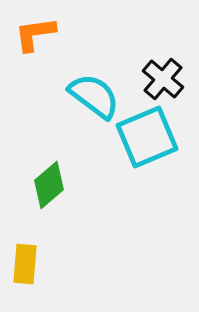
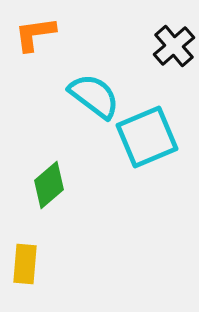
black cross: moved 11 px right, 33 px up; rotated 9 degrees clockwise
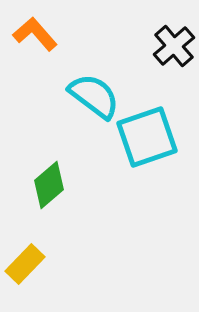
orange L-shape: rotated 57 degrees clockwise
cyan square: rotated 4 degrees clockwise
yellow rectangle: rotated 39 degrees clockwise
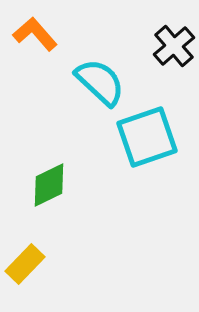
cyan semicircle: moved 6 px right, 14 px up; rotated 6 degrees clockwise
green diamond: rotated 15 degrees clockwise
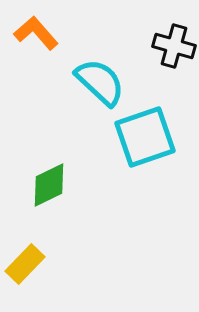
orange L-shape: moved 1 px right, 1 px up
black cross: rotated 33 degrees counterclockwise
cyan square: moved 2 px left
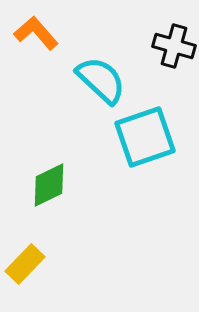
cyan semicircle: moved 1 px right, 2 px up
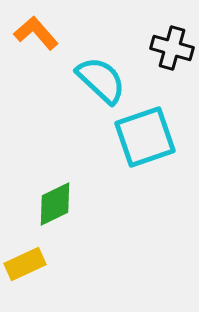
black cross: moved 2 px left, 2 px down
green diamond: moved 6 px right, 19 px down
yellow rectangle: rotated 21 degrees clockwise
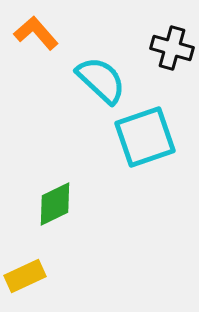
yellow rectangle: moved 12 px down
